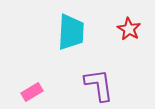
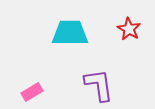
cyan trapezoid: moved 1 px left, 1 px down; rotated 93 degrees counterclockwise
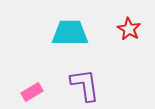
purple L-shape: moved 14 px left
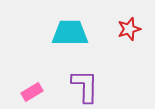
red star: rotated 25 degrees clockwise
purple L-shape: moved 1 px down; rotated 9 degrees clockwise
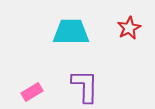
red star: moved 1 px up; rotated 10 degrees counterclockwise
cyan trapezoid: moved 1 px right, 1 px up
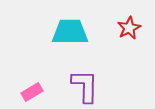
cyan trapezoid: moved 1 px left
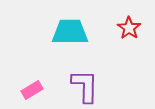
red star: rotated 10 degrees counterclockwise
pink rectangle: moved 2 px up
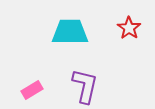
purple L-shape: rotated 12 degrees clockwise
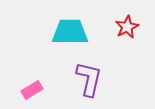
red star: moved 2 px left, 1 px up; rotated 10 degrees clockwise
purple L-shape: moved 4 px right, 7 px up
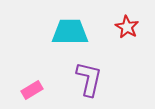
red star: rotated 15 degrees counterclockwise
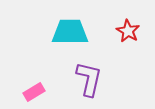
red star: moved 1 px right, 4 px down
pink rectangle: moved 2 px right, 2 px down
